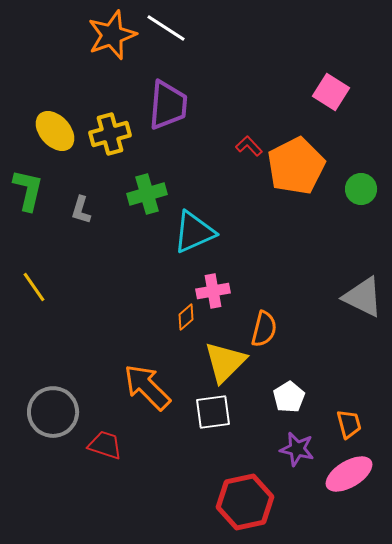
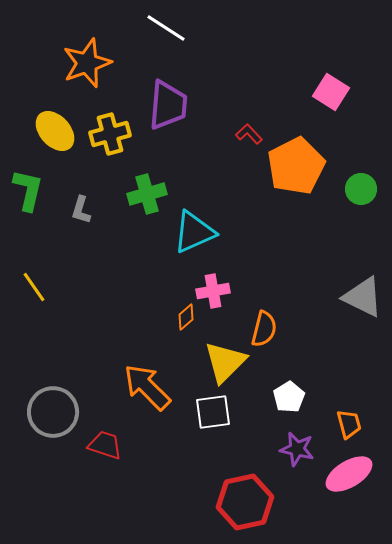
orange star: moved 25 px left, 28 px down
red L-shape: moved 12 px up
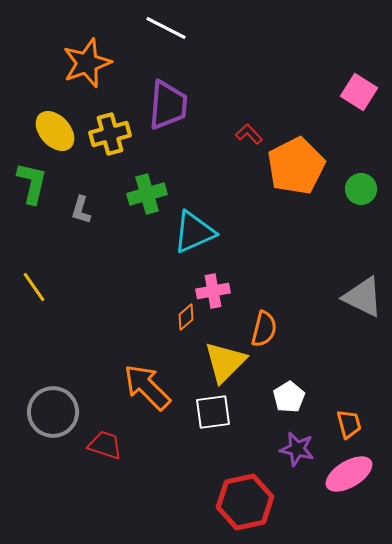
white line: rotated 6 degrees counterclockwise
pink square: moved 28 px right
green L-shape: moved 4 px right, 7 px up
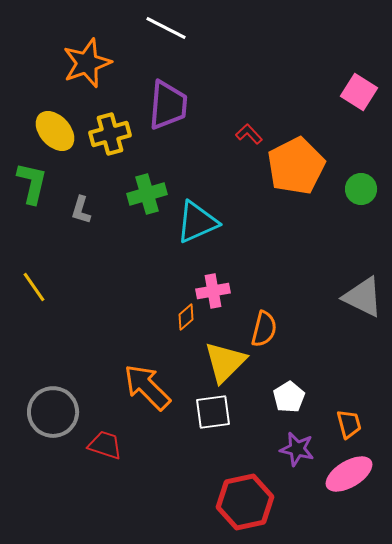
cyan triangle: moved 3 px right, 10 px up
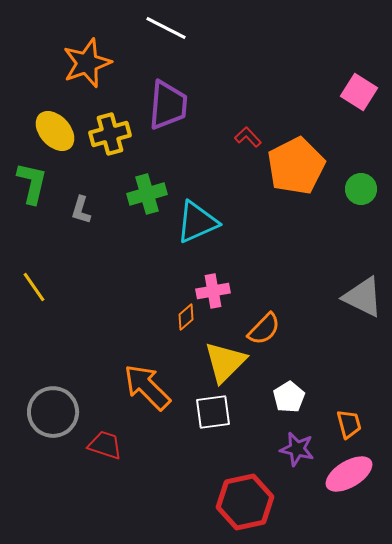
red L-shape: moved 1 px left, 3 px down
orange semicircle: rotated 30 degrees clockwise
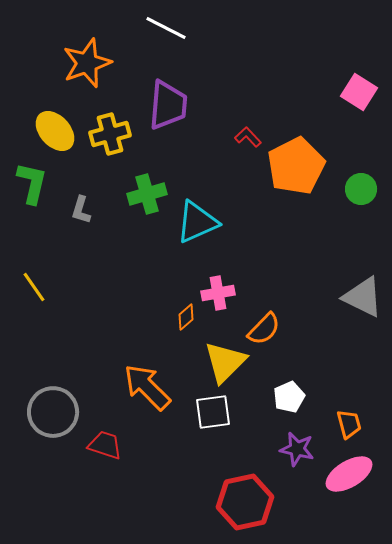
pink cross: moved 5 px right, 2 px down
white pentagon: rotated 8 degrees clockwise
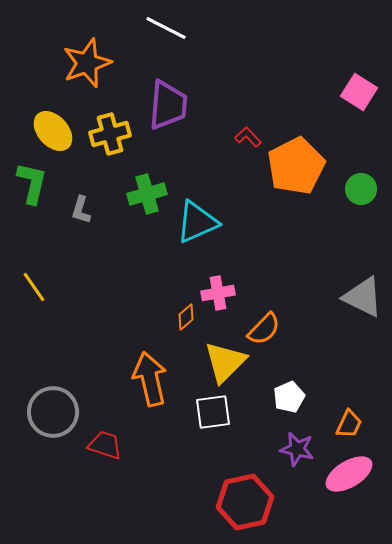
yellow ellipse: moved 2 px left
orange arrow: moved 3 px right, 8 px up; rotated 32 degrees clockwise
orange trapezoid: rotated 40 degrees clockwise
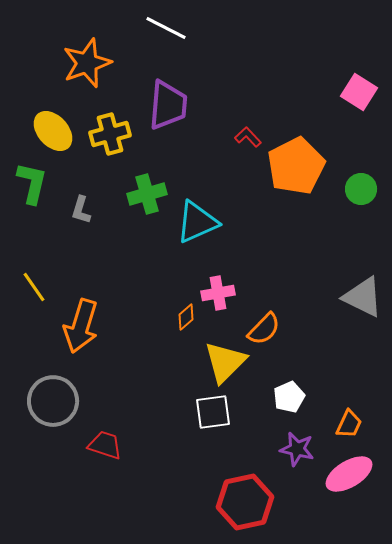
orange arrow: moved 69 px left, 53 px up; rotated 150 degrees counterclockwise
gray circle: moved 11 px up
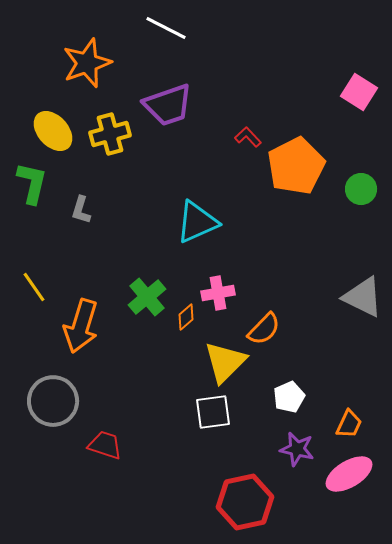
purple trapezoid: rotated 66 degrees clockwise
green cross: moved 103 px down; rotated 24 degrees counterclockwise
